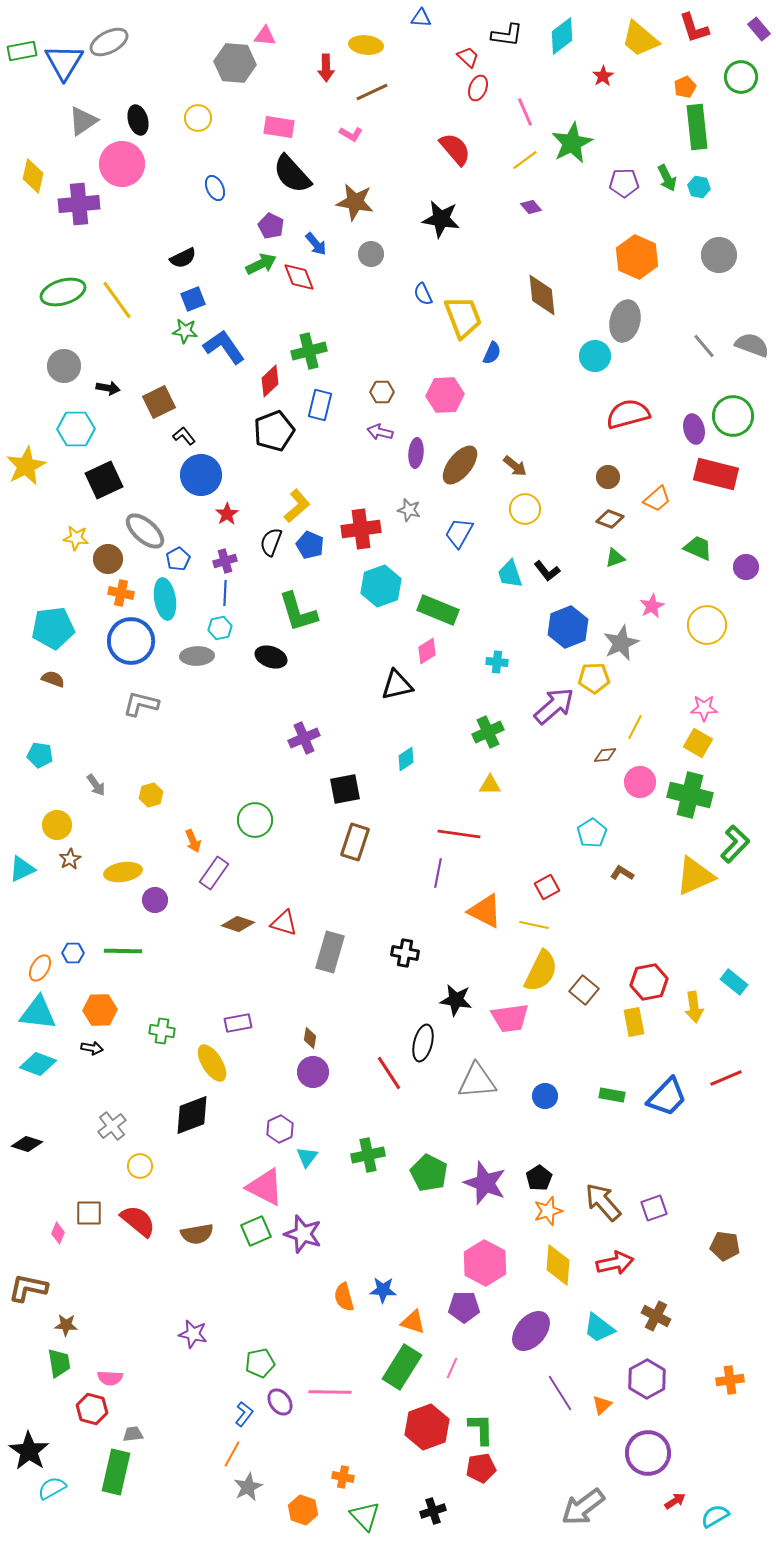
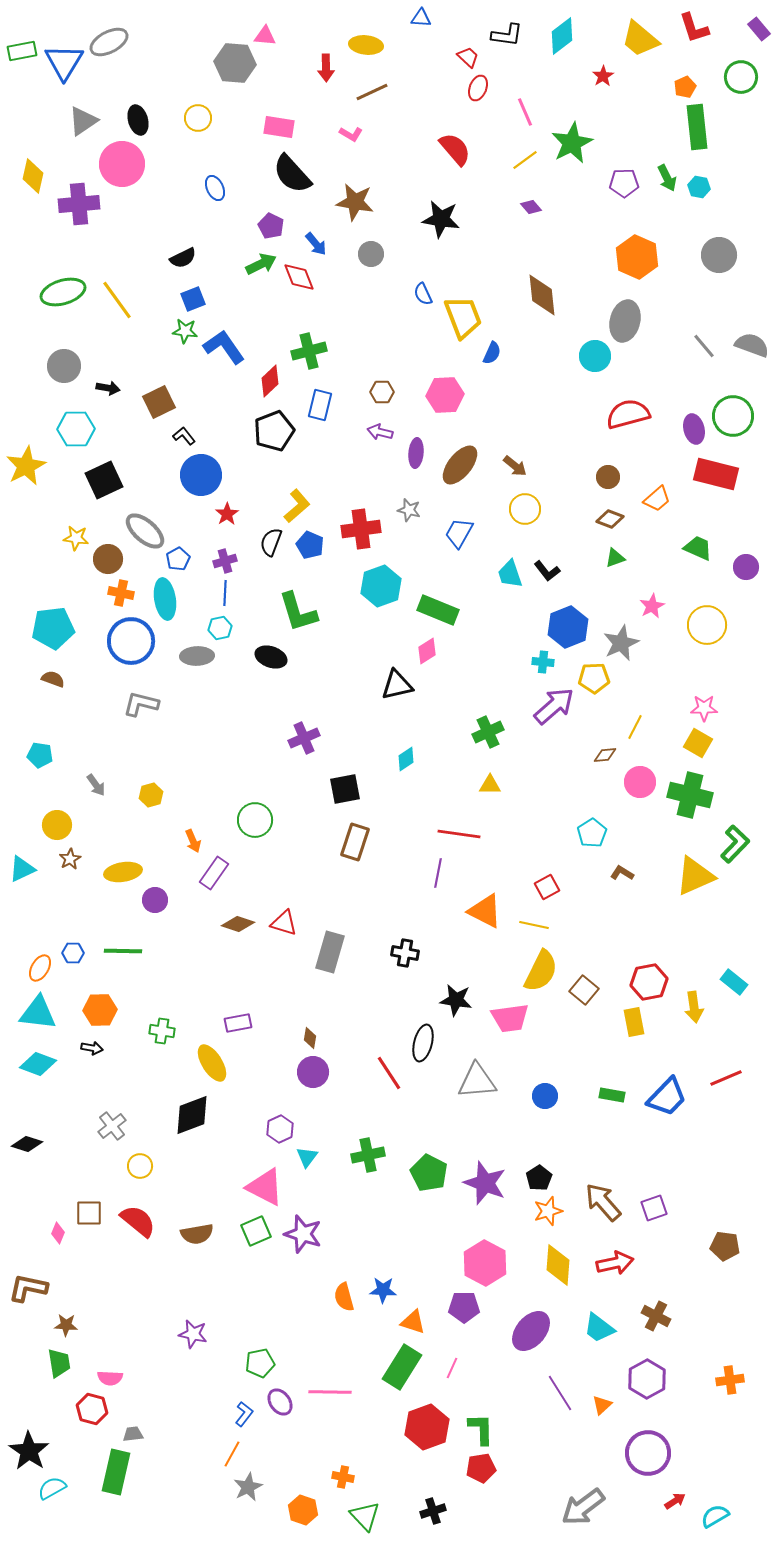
cyan cross at (497, 662): moved 46 px right
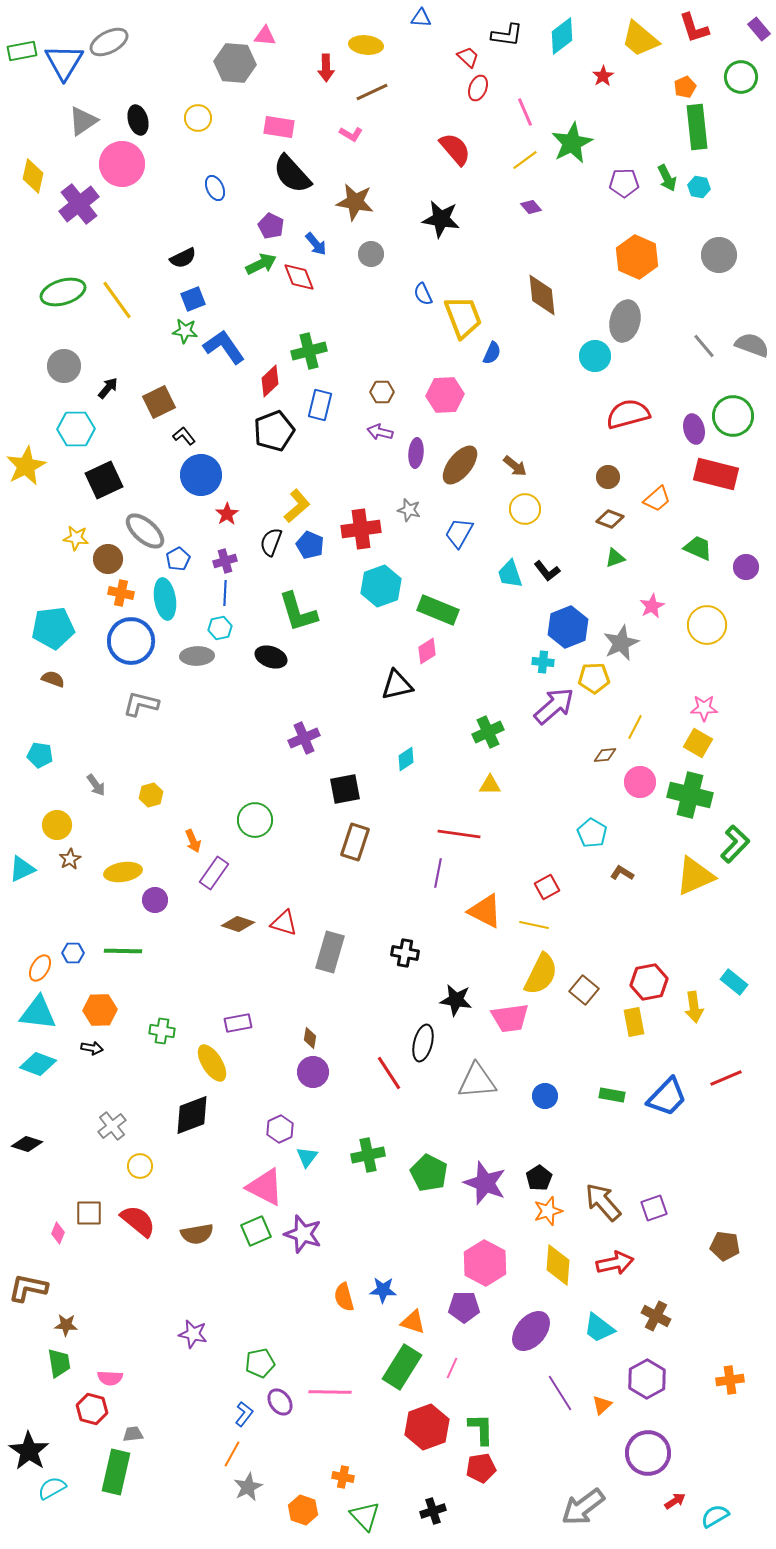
purple cross at (79, 204): rotated 33 degrees counterclockwise
black arrow at (108, 388): rotated 60 degrees counterclockwise
cyan pentagon at (592, 833): rotated 8 degrees counterclockwise
yellow semicircle at (541, 971): moved 3 px down
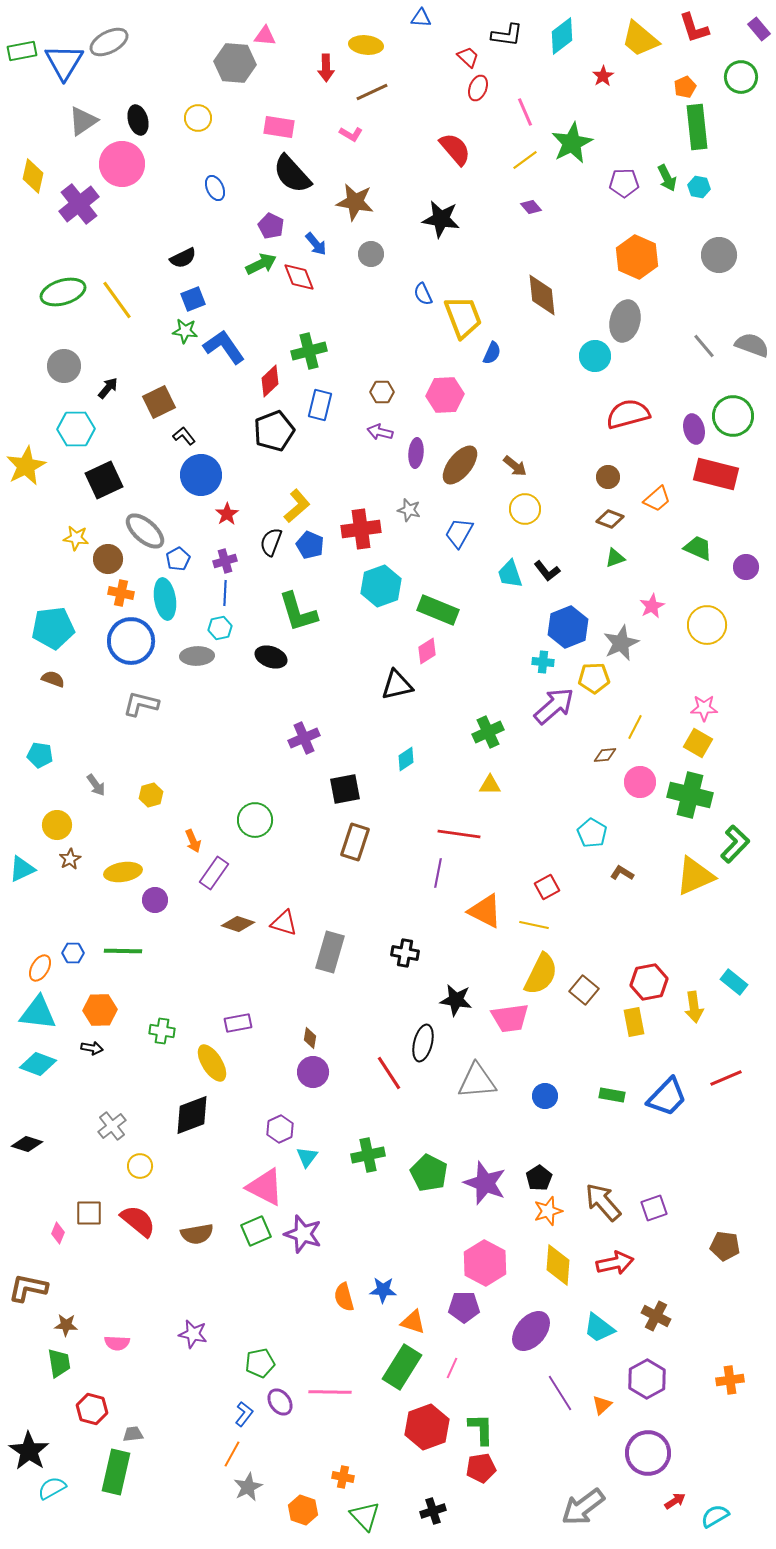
pink semicircle at (110, 1378): moved 7 px right, 35 px up
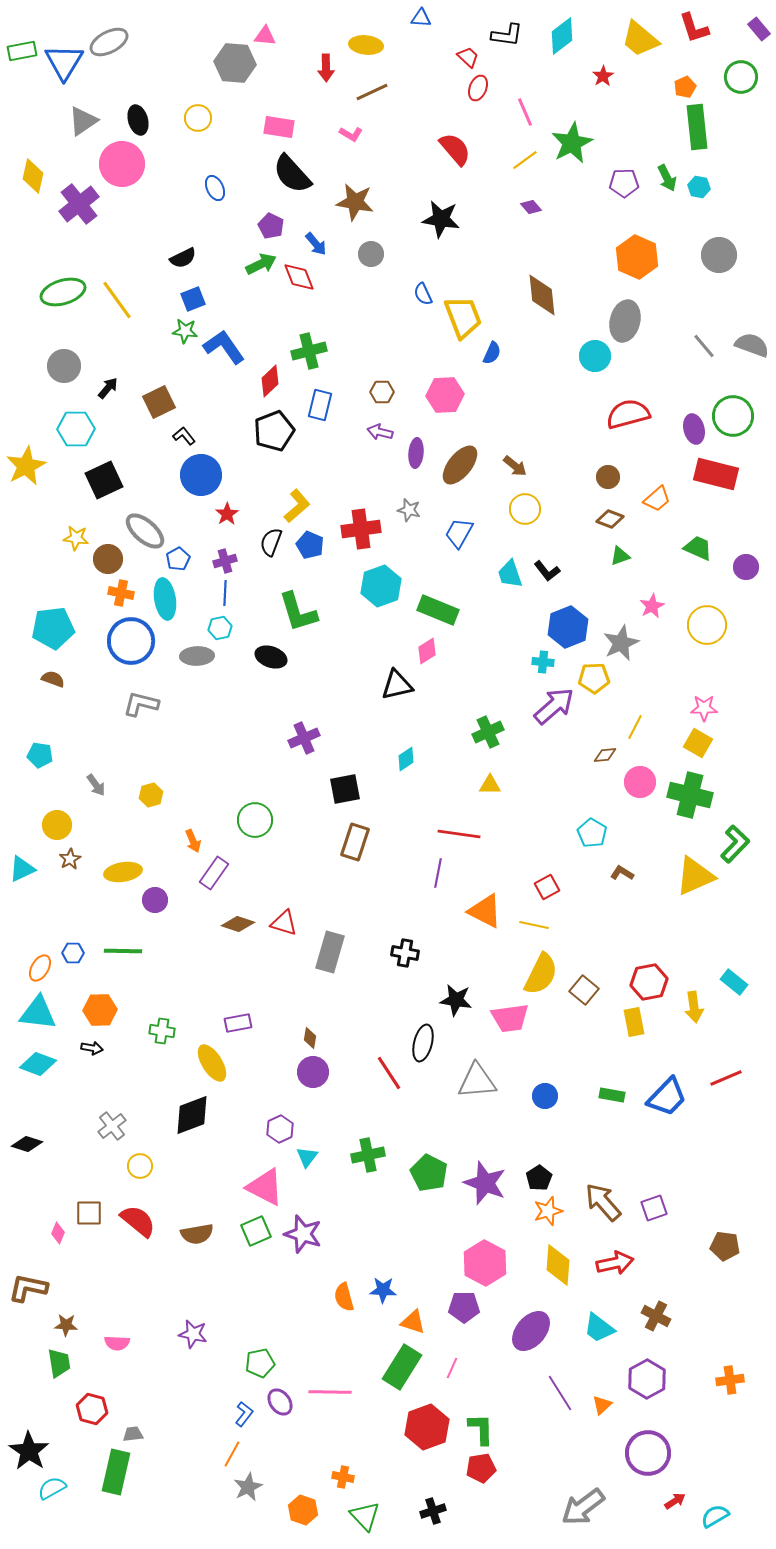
green triangle at (615, 558): moved 5 px right, 2 px up
